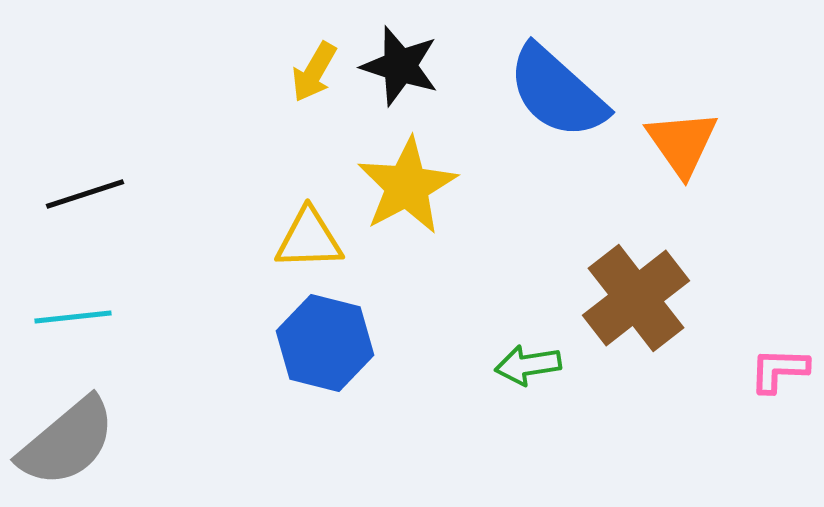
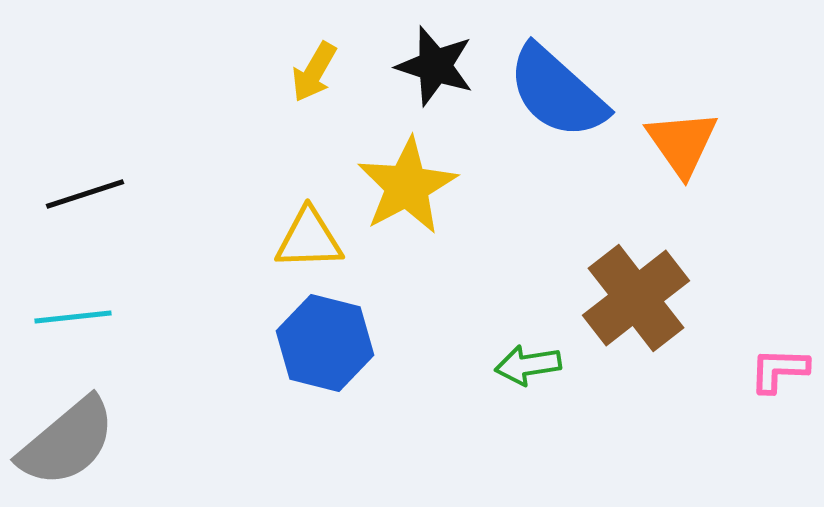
black star: moved 35 px right
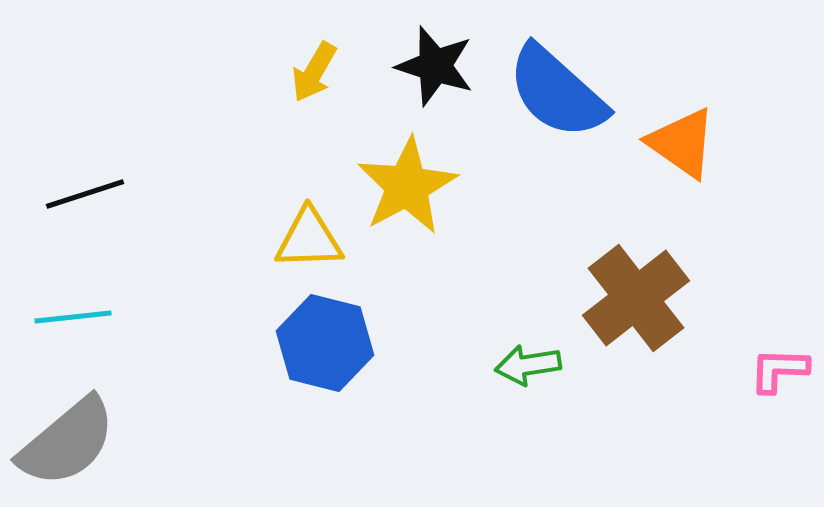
orange triangle: rotated 20 degrees counterclockwise
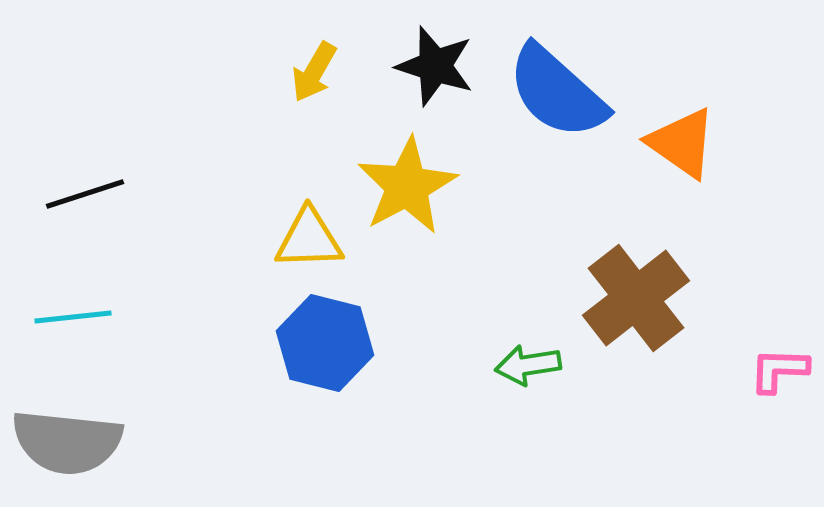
gray semicircle: rotated 46 degrees clockwise
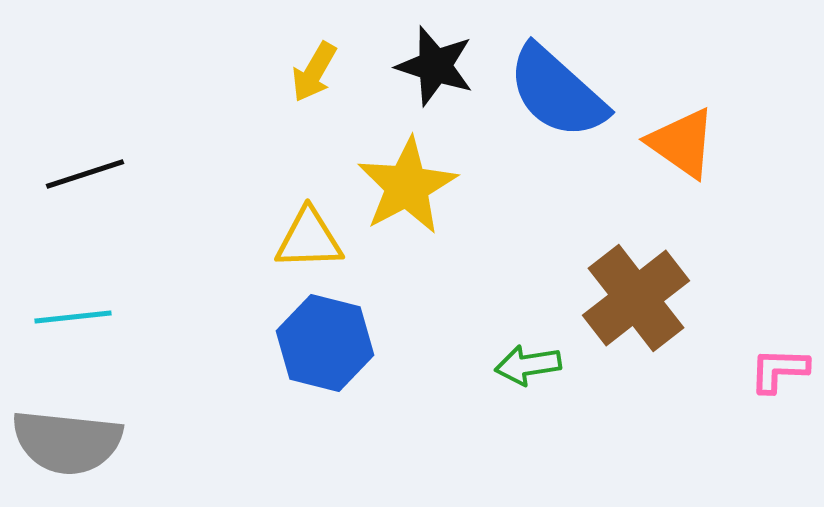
black line: moved 20 px up
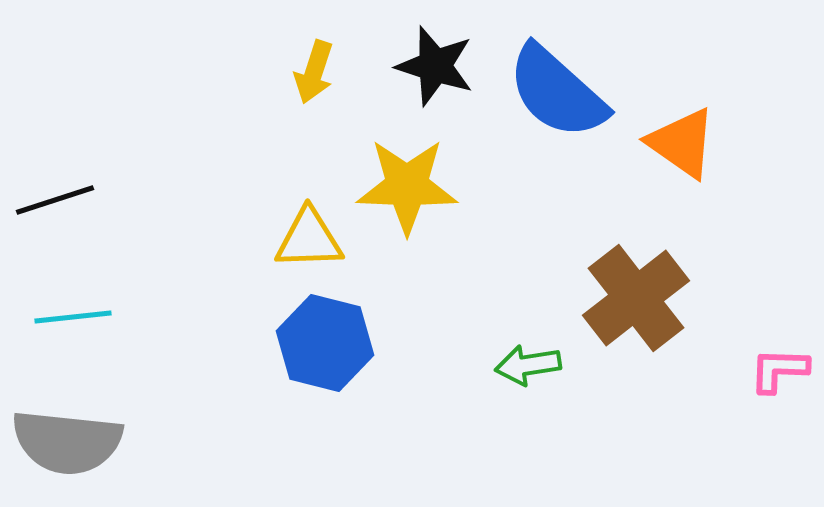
yellow arrow: rotated 12 degrees counterclockwise
black line: moved 30 px left, 26 px down
yellow star: rotated 30 degrees clockwise
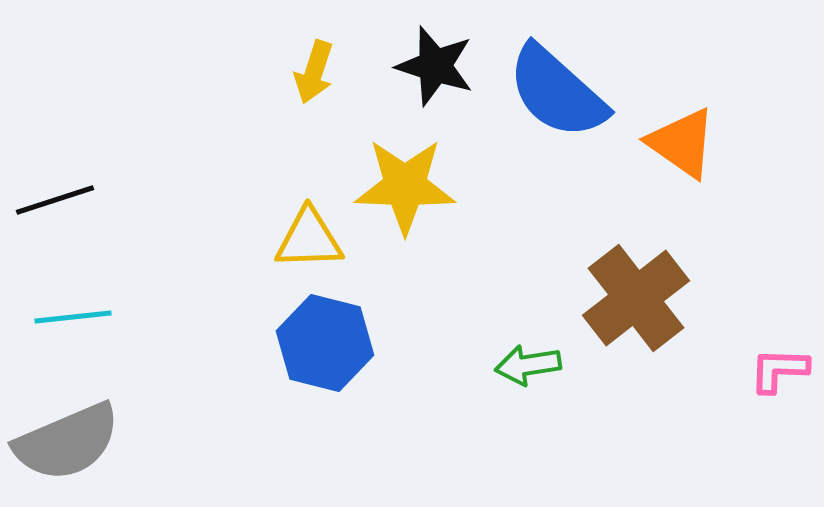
yellow star: moved 2 px left
gray semicircle: rotated 29 degrees counterclockwise
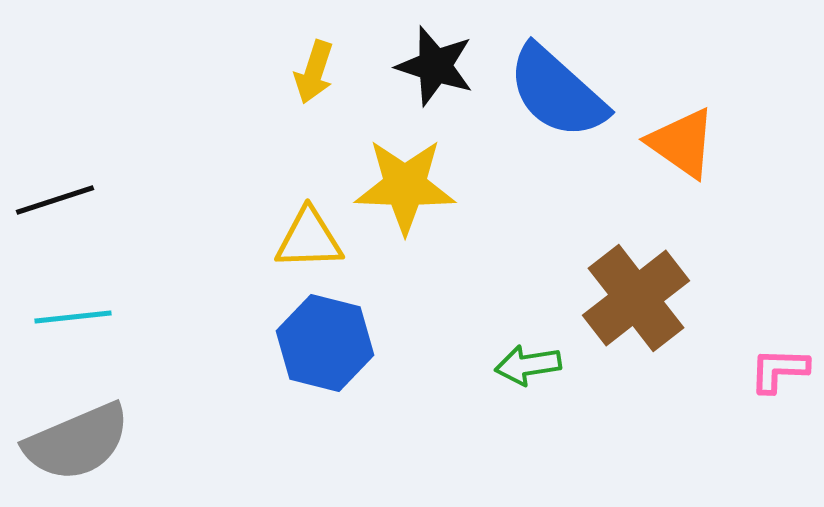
gray semicircle: moved 10 px right
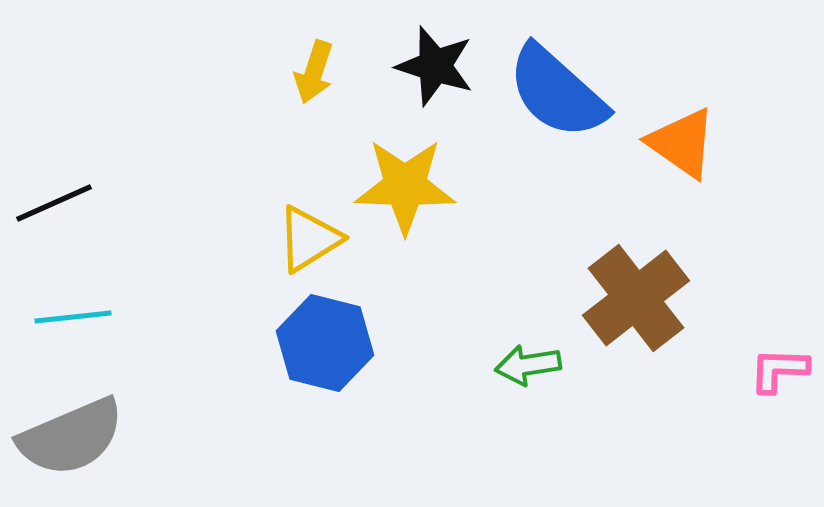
black line: moved 1 px left, 3 px down; rotated 6 degrees counterclockwise
yellow triangle: rotated 30 degrees counterclockwise
gray semicircle: moved 6 px left, 5 px up
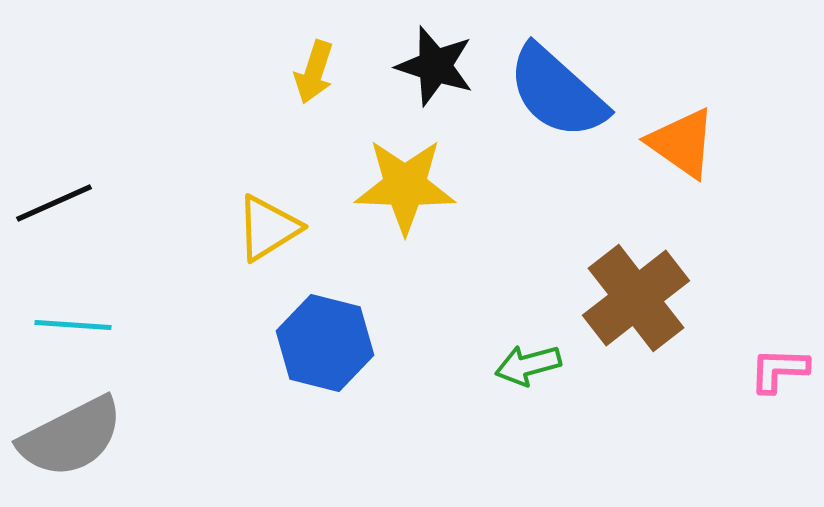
yellow triangle: moved 41 px left, 11 px up
cyan line: moved 8 px down; rotated 10 degrees clockwise
green arrow: rotated 6 degrees counterclockwise
gray semicircle: rotated 4 degrees counterclockwise
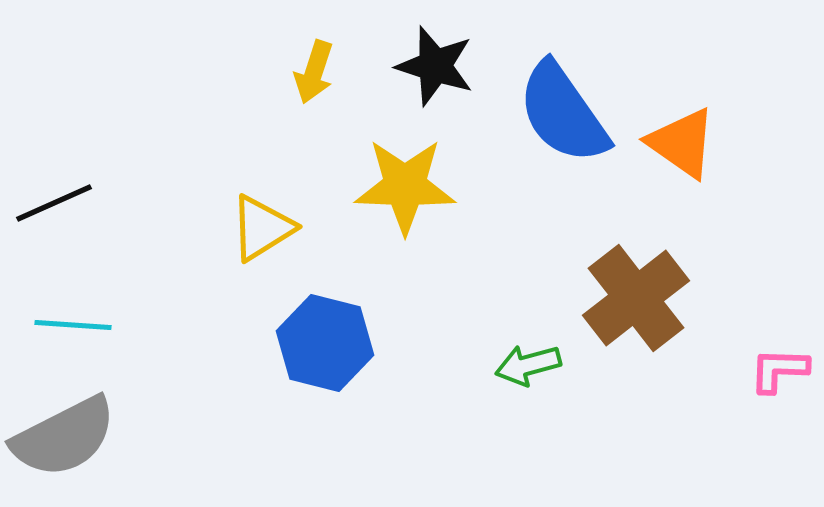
blue semicircle: moved 6 px right, 21 px down; rotated 13 degrees clockwise
yellow triangle: moved 6 px left
gray semicircle: moved 7 px left
